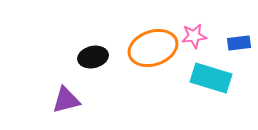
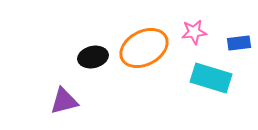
pink star: moved 4 px up
orange ellipse: moved 9 px left; rotated 9 degrees counterclockwise
purple triangle: moved 2 px left, 1 px down
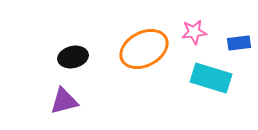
orange ellipse: moved 1 px down
black ellipse: moved 20 px left
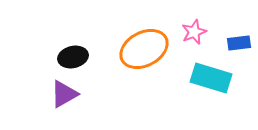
pink star: rotated 15 degrees counterclockwise
purple triangle: moved 7 px up; rotated 16 degrees counterclockwise
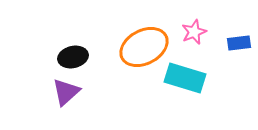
orange ellipse: moved 2 px up
cyan rectangle: moved 26 px left
purple triangle: moved 2 px right, 2 px up; rotated 12 degrees counterclockwise
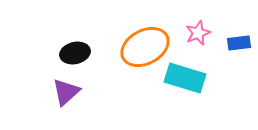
pink star: moved 4 px right, 1 px down
orange ellipse: moved 1 px right
black ellipse: moved 2 px right, 4 px up
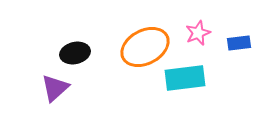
cyan rectangle: rotated 24 degrees counterclockwise
purple triangle: moved 11 px left, 4 px up
